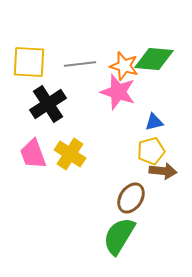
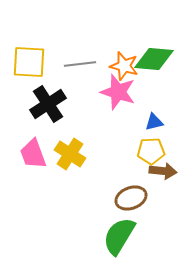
yellow pentagon: rotated 12 degrees clockwise
brown ellipse: rotated 36 degrees clockwise
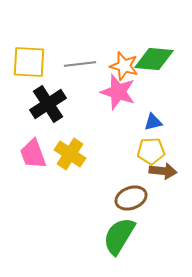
blue triangle: moved 1 px left
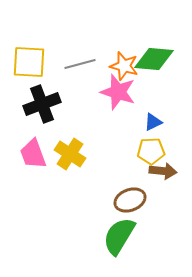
gray line: rotated 8 degrees counterclockwise
black cross: moved 6 px left; rotated 12 degrees clockwise
blue triangle: rotated 12 degrees counterclockwise
brown ellipse: moved 1 px left, 2 px down
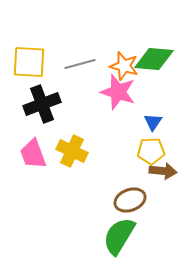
blue triangle: rotated 30 degrees counterclockwise
yellow cross: moved 2 px right, 3 px up; rotated 8 degrees counterclockwise
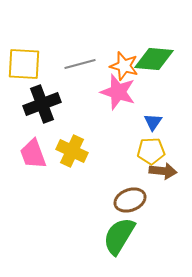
yellow square: moved 5 px left, 2 px down
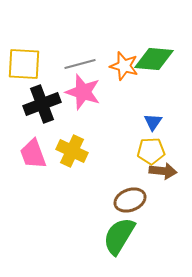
pink star: moved 35 px left
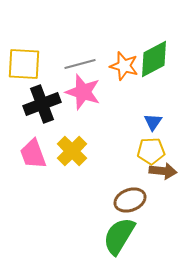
green diamond: rotated 33 degrees counterclockwise
yellow cross: rotated 20 degrees clockwise
